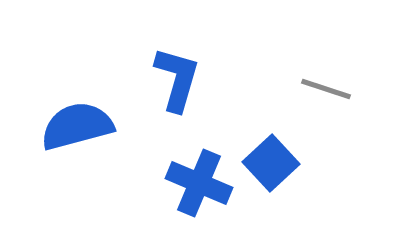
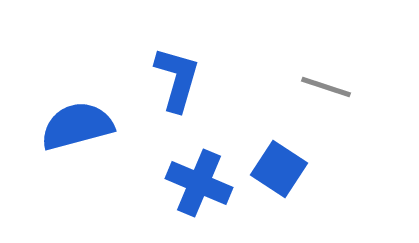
gray line: moved 2 px up
blue square: moved 8 px right, 6 px down; rotated 14 degrees counterclockwise
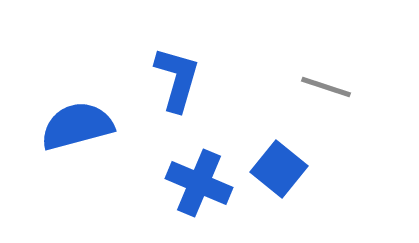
blue square: rotated 6 degrees clockwise
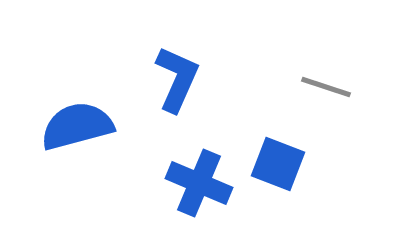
blue L-shape: rotated 8 degrees clockwise
blue square: moved 1 px left, 5 px up; rotated 18 degrees counterclockwise
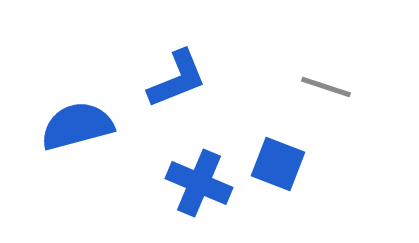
blue L-shape: rotated 44 degrees clockwise
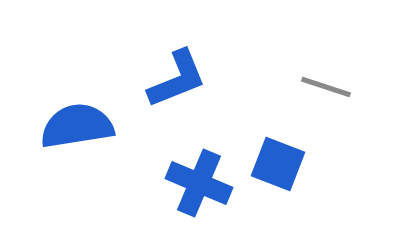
blue semicircle: rotated 6 degrees clockwise
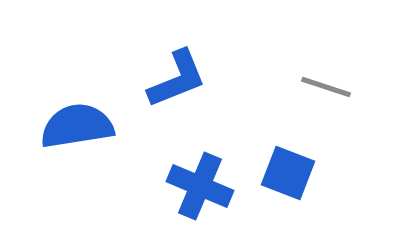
blue square: moved 10 px right, 9 px down
blue cross: moved 1 px right, 3 px down
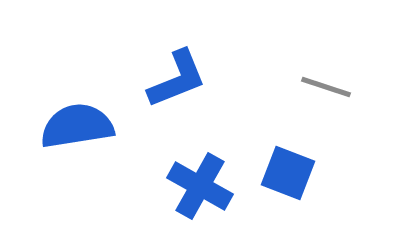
blue cross: rotated 6 degrees clockwise
